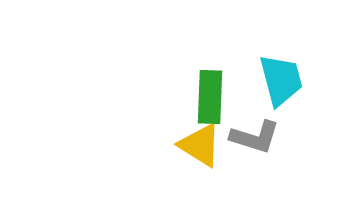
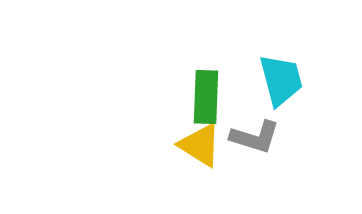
green rectangle: moved 4 px left
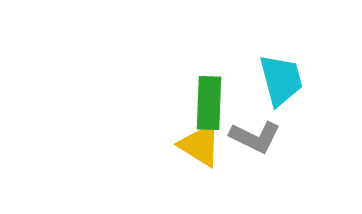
green rectangle: moved 3 px right, 6 px down
gray L-shape: rotated 9 degrees clockwise
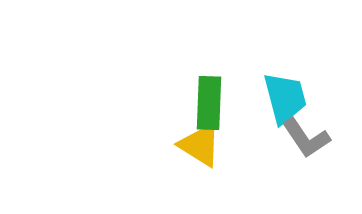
cyan trapezoid: moved 4 px right, 18 px down
gray L-shape: moved 51 px right, 1 px down; rotated 30 degrees clockwise
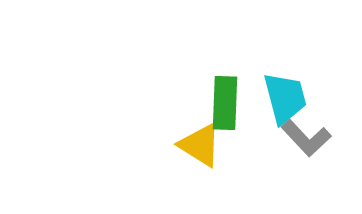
green rectangle: moved 16 px right
gray L-shape: rotated 9 degrees counterclockwise
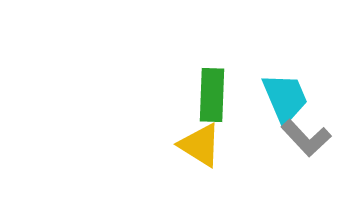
cyan trapezoid: rotated 8 degrees counterclockwise
green rectangle: moved 13 px left, 8 px up
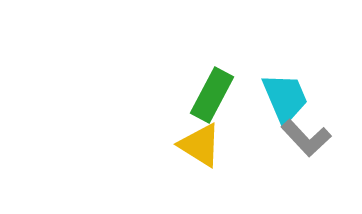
green rectangle: rotated 26 degrees clockwise
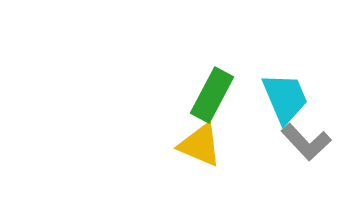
gray L-shape: moved 4 px down
yellow triangle: rotated 9 degrees counterclockwise
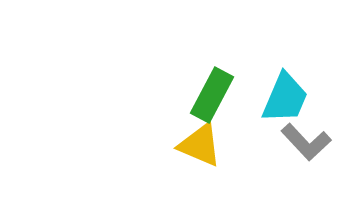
cyan trapezoid: rotated 46 degrees clockwise
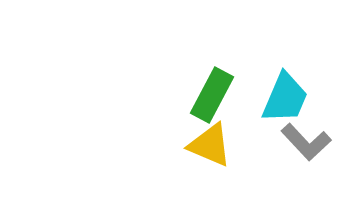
yellow triangle: moved 10 px right
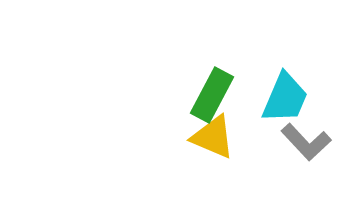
yellow triangle: moved 3 px right, 8 px up
